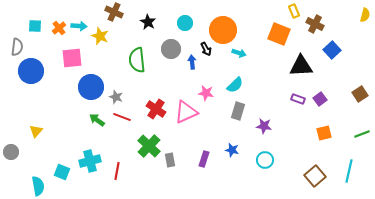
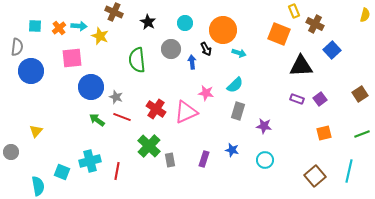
purple rectangle at (298, 99): moved 1 px left
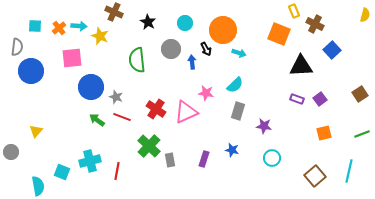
cyan circle at (265, 160): moved 7 px right, 2 px up
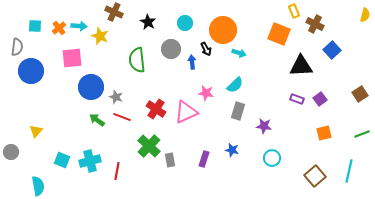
cyan square at (62, 172): moved 12 px up
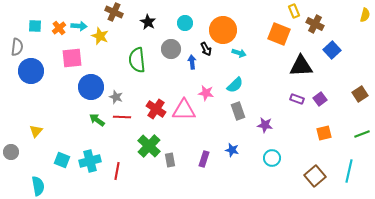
gray rectangle at (238, 111): rotated 36 degrees counterclockwise
pink triangle at (186, 112): moved 2 px left, 2 px up; rotated 25 degrees clockwise
red line at (122, 117): rotated 18 degrees counterclockwise
purple star at (264, 126): moved 1 px right, 1 px up
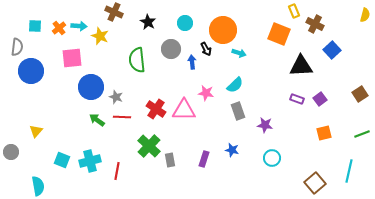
brown square at (315, 176): moved 7 px down
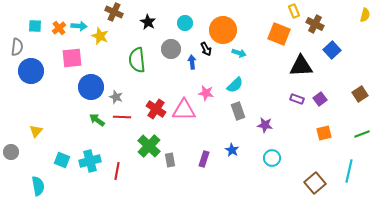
blue star at (232, 150): rotated 16 degrees clockwise
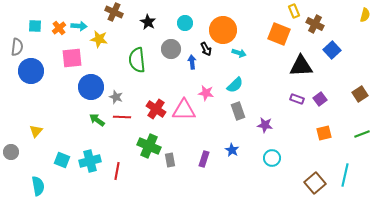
yellow star at (100, 36): moved 1 px left, 3 px down; rotated 12 degrees counterclockwise
green cross at (149, 146): rotated 20 degrees counterclockwise
cyan line at (349, 171): moved 4 px left, 4 px down
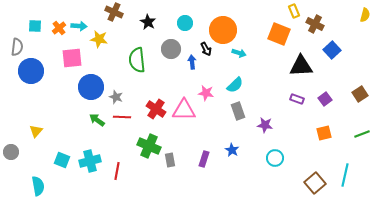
purple square at (320, 99): moved 5 px right
cyan circle at (272, 158): moved 3 px right
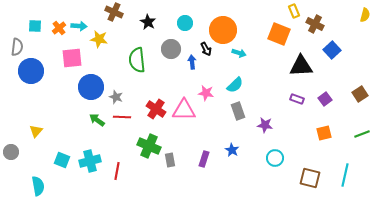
brown square at (315, 183): moved 5 px left, 5 px up; rotated 35 degrees counterclockwise
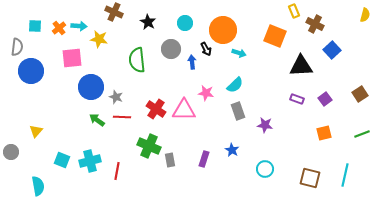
orange square at (279, 34): moved 4 px left, 2 px down
cyan circle at (275, 158): moved 10 px left, 11 px down
